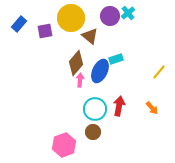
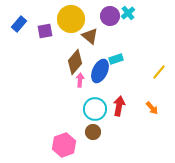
yellow circle: moved 1 px down
brown diamond: moved 1 px left, 1 px up
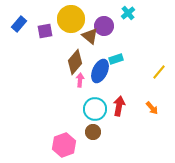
purple circle: moved 6 px left, 10 px down
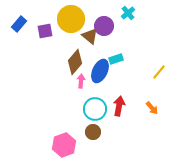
pink arrow: moved 1 px right, 1 px down
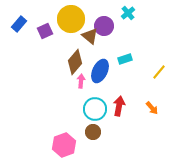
purple square: rotated 14 degrees counterclockwise
cyan rectangle: moved 9 px right
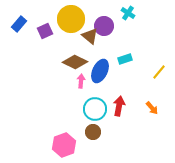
cyan cross: rotated 16 degrees counterclockwise
brown diamond: rotated 75 degrees clockwise
